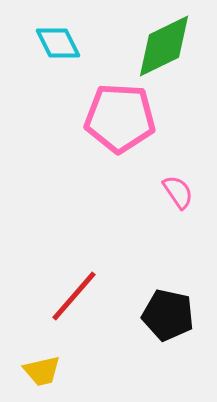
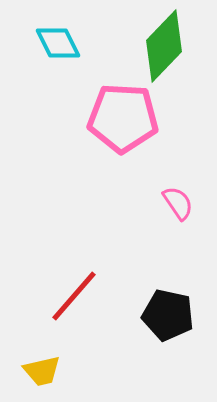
green diamond: rotated 20 degrees counterclockwise
pink pentagon: moved 3 px right
pink semicircle: moved 11 px down
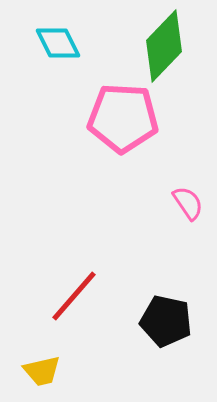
pink semicircle: moved 10 px right
black pentagon: moved 2 px left, 6 px down
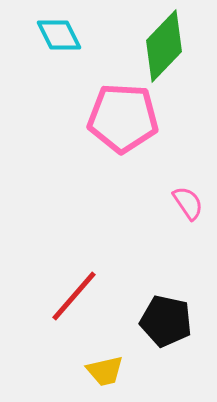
cyan diamond: moved 1 px right, 8 px up
yellow trapezoid: moved 63 px right
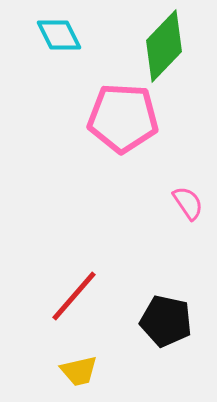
yellow trapezoid: moved 26 px left
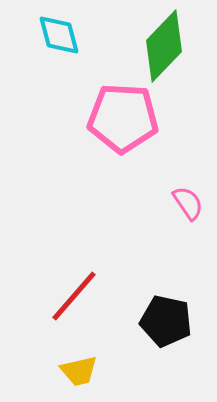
cyan diamond: rotated 12 degrees clockwise
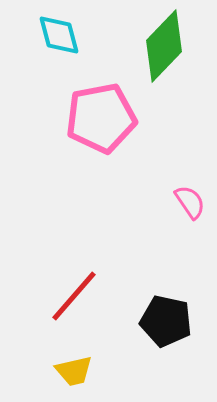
pink pentagon: moved 22 px left; rotated 14 degrees counterclockwise
pink semicircle: moved 2 px right, 1 px up
yellow trapezoid: moved 5 px left
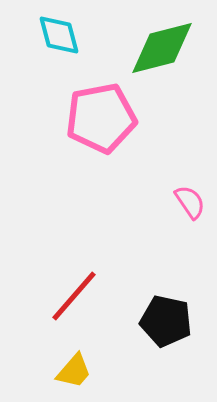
green diamond: moved 2 px left, 2 px down; rotated 32 degrees clockwise
yellow trapezoid: rotated 36 degrees counterclockwise
